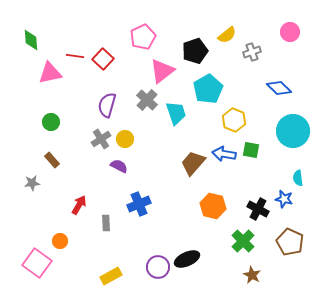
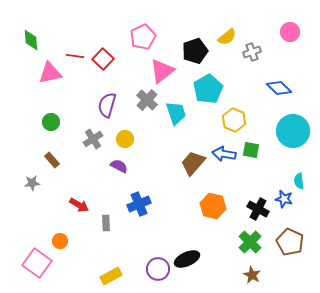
yellow semicircle at (227, 35): moved 2 px down
gray cross at (101, 139): moved 8 px left
cyan semicircle at (298, 178): moved 1 px right, 3 px down
red arrow at (79, 205): rotated 90 degrees clockwise
green cross at (243, 241): moved 7 px right, 1 px down
purple circle at (158, 267): moved 2 px down
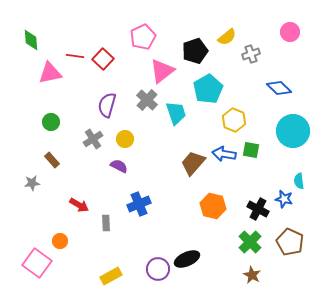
gray cross at (252, 52): moved 1 px left, 2 px down
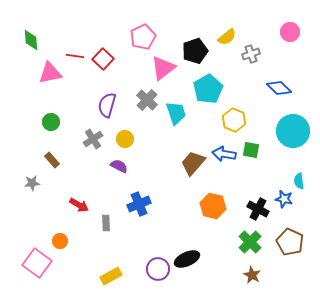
pink triangle at (162, 71): moved 1 px right, 3 px up
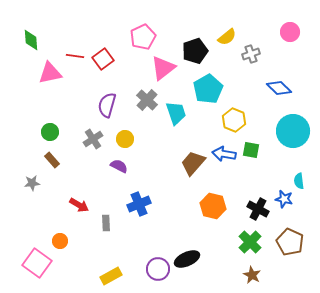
red square at (103, 59): rotated 10 degrees clockwise
green circle at (51, 122): moved 1 px left, 10 px down
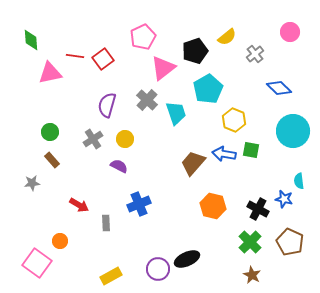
gray cross at (251, 54): moved 4 px right; rotated 18 degrees counterclockwise
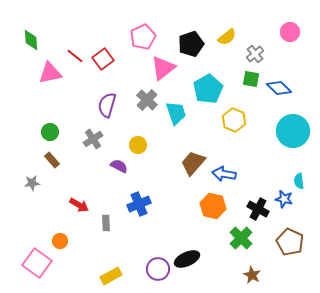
black pentagon at (195, 51): moved 4 px left, 7 px up
red line at (75, 56): rotated 30 degrees clockwise
yellow circle at (125, 139): moved 13 px right, 6 px down
green square at (251, 150): moved 71 px up
blue arrow at (224, 154): moved 20 px down
green cross at (250, 242): moved 9 px left, 4 px up
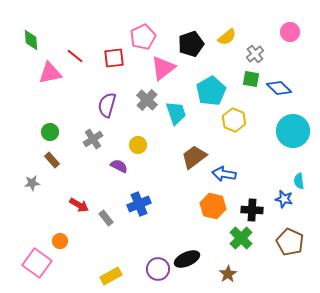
red square at (103, 59): moved 11 px right, 1 px up; rotated 30 degrees clockwise
cyan pentagon at (208, 89): moved 3 px right, 2 px down
brown trapezoid at (193, 163): moved 1 px right, 6 px up; rotated 12 degrees clockwise
black cross at (258, 209): moved 6 px left, 1 px down; rotated 25 degrees counterclockwise
gray rectangle at (106, 223): moved 5 px up; rotated 35 degrees counterclockwise
brown star at (252, 275): moved 24 px left, 1 px up; rotated 12 degrees clockwise
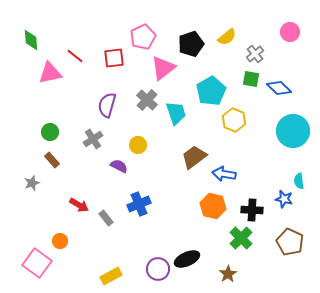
gray star at (32, 183): rotated 14 degrees counterclockwise
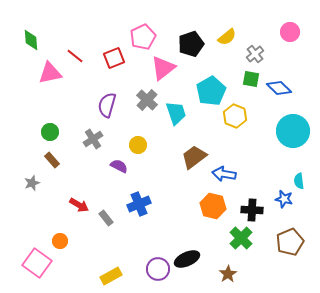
red square at (114, 58): rotated 15 degrees counterclockwise
yellow hexagon at (234, 120): moved 1 px right, 4 px up
brown pentagon at (290, 242): rotated 24 degrees clockwise
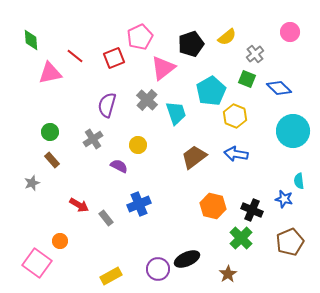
pink pentagon at (143, 37): moved 3 px left
green square at (251, 79): moved 4 px left; rotated 12 degrees clockwise
blue arrow at (224, 174): moved 12 px right, 20 px up
black cross at (252, 210): rotated 20 degrees clockwise
